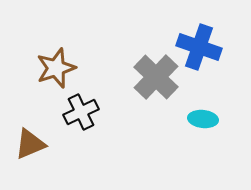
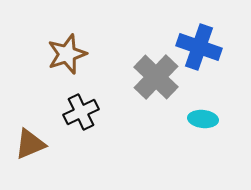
brown star: moved 11 px right, 14 px up
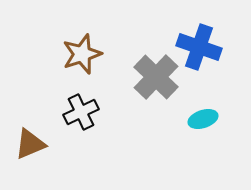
brown star: moved 15 px right
cyan ellipse: rotated 24 degrees counterclockwise
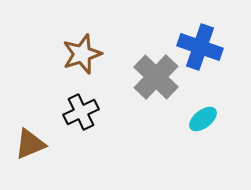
blue cross: moved 1 px right
cyan ellipse: rotated 20 degrees counterclockwise
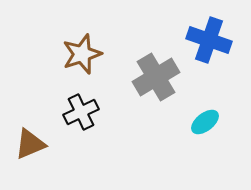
blue cross: moved 9 px right, 7 px up
gray cross: rotated 15 degrees clockwise
cyan ellipse: moved 2 px right, 3 px down
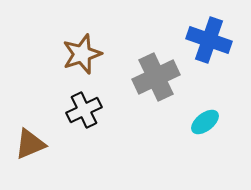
gray cross: rotated 6 degrees clockwise
black cross: moved 3 px right, 2 px up
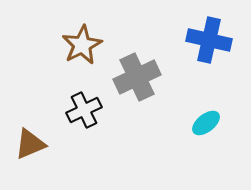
blue cross: rotated 6 degrees counterclockwise
brown star: moved 9 px up; rotated 9 degrees counterclockwise
gray cross: moved 19 px left
cyan ellipse: moved 1 px right, 1 px down
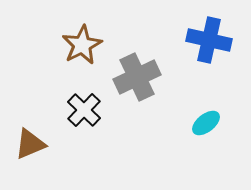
black cross: rotated 20 degrees counterclockwise
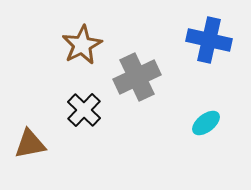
brown triangle: rotated 12 degrees clockwise
